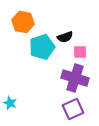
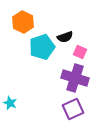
orange hexagon: rotated 15 degrees clockwise
pink square: rotated 24 degrees clockwise
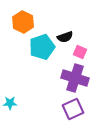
cyan star: rotated 24 degrees counterclockwise
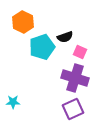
cyan star: moved 3 px right, 1 px up
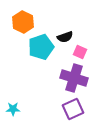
cyan pentagon: moved 1 px left
purple cross: moved 1 px left
cyan star: moved 7 px down
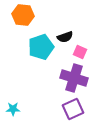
orange hexagon: moved 7 px up; rotated 20 degrees counterclockwise
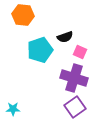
cyan pentagon: moved 1 px left, 3 px down
purple square: moved 2 px right, 2 px up; rotated 10 degrees counterclockwise
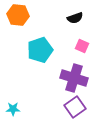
orange hexagon: moved 5 px left
black semicircle: moved 10 px right, 19 px up
pink square: moved 2 px right, 6 px up
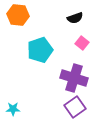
pink square: moved 3 px up; rotated 16 degrees clockwise
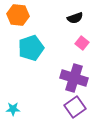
cyan pentagon: moved 9 px left, 2 px up
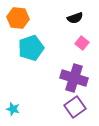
orange hexagon: moved 3 px down
cyan star: rotated 16 degrees clockwise
